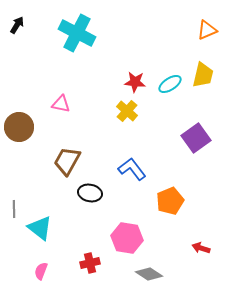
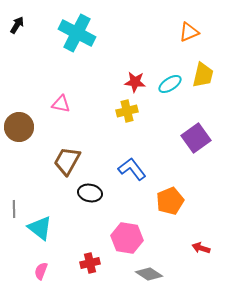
orange triangle: moved 18 px left, 2 px down
yellow cross: rotated 35 degrees clockwise
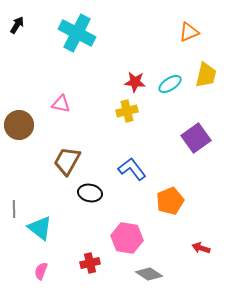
yellow trapezoid: moved 3 px right
brown circle: moved 2 px up
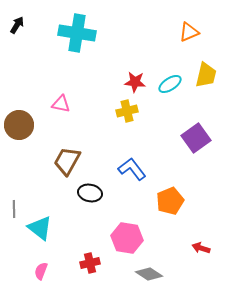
cyan cross: rotated 18 degrees counterclockwise
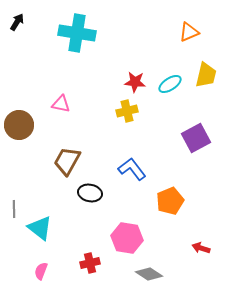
black arrow: moved 3 px up
purple square: rotated 8 degrees clockwise
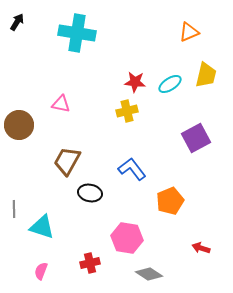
cyan triangle: moved 2 px right, 1 px up; rotated 20 degrees counterclockwise
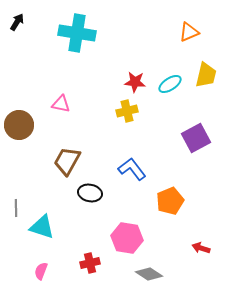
gray line: moved 2 px right, 1 px up
